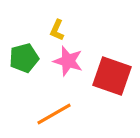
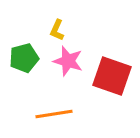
orange line: rotated 21 degrees clockwise
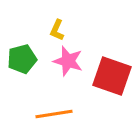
green pentagon: moved 2 px left, 1 px down
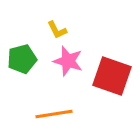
yellow L-shape: rotated 50 degrees counterclockwise
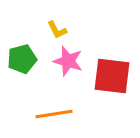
red square: rotated 12 degrees counterclockwise
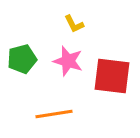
yellow L-shape: moved 17 px right, 6 px up
